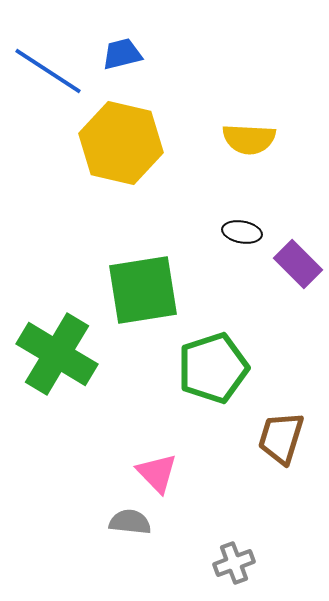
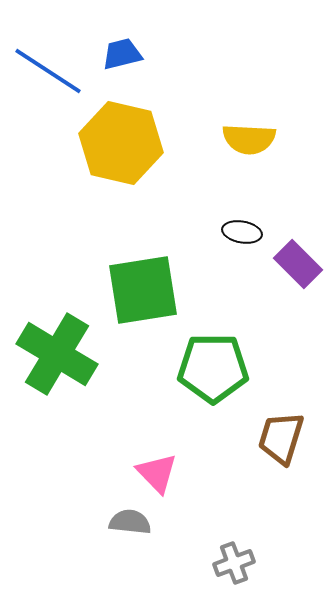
green pentagon: rotated 18 degrees clockwise
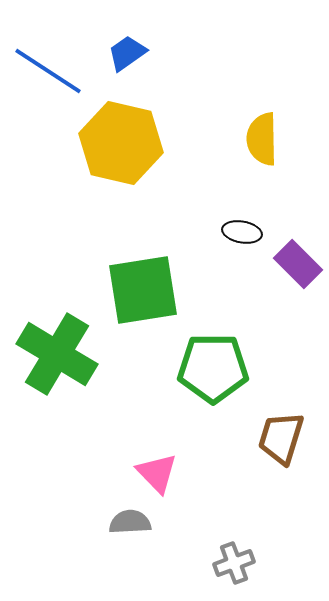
blue trapezoid: moved 5 px right, 1 px up; rotated 21 degrees counterclockwise
yellow semicircle: moved 13 px right; rotated 86 degrees clockwise
gray semicircle: rotated 9 degrees counterclockwise
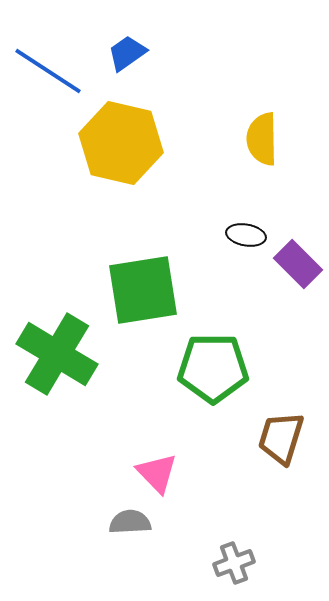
black ellipse: moved 4 px right, 3 px down
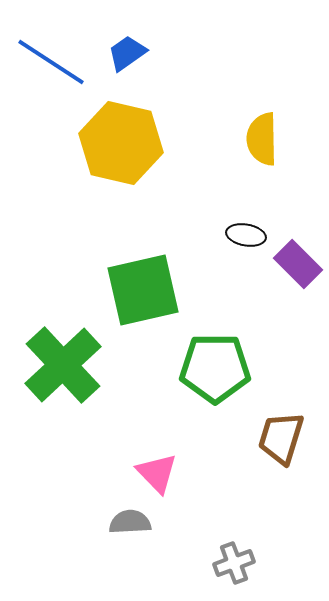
blue line: moved 3 px right, 9 px up
green square: rotated 4 degrees counterclockwise
green cross: moved 6 px right, 11 px down; rotated 16 degrees clockwise
green pentagon: moved 2 px right
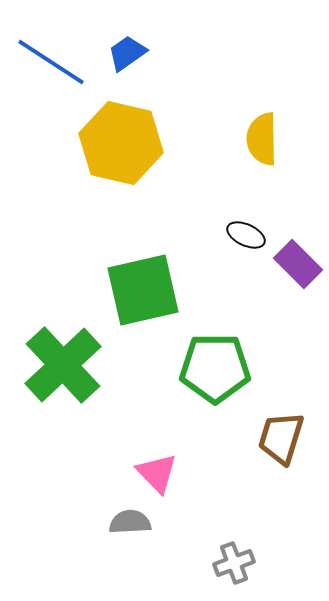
black ellipse: rotated 15 degrees clockwise
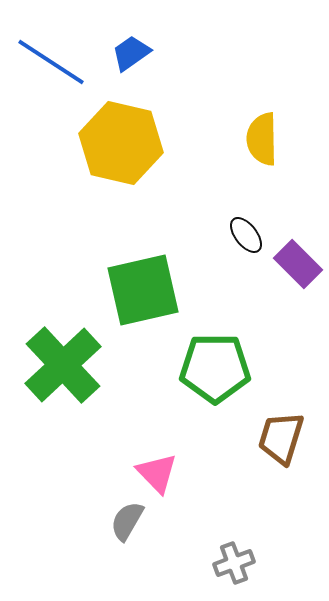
blue trapezoid: moved 4 px right
black ellipse: rotated 27 degrees clockwise
gray semicircle: moved 3 px left, 1 px up; rotated 57 degrees counterclockwise
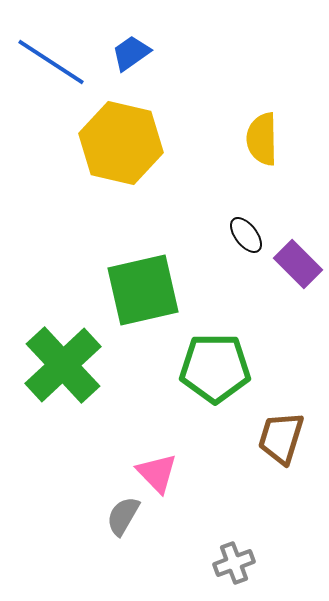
gray semicircle: moved 4 px left, 5 px up
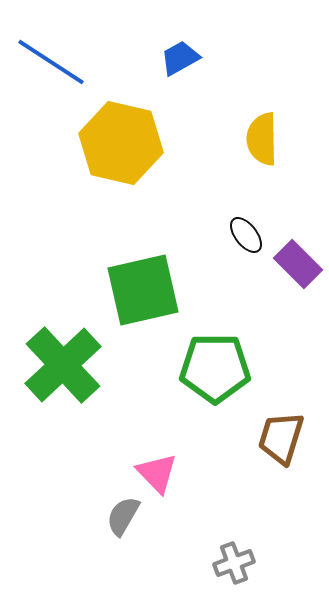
blue trapezoid: moved 49 px right, 5 px down; rotated 6 degrees clockwise
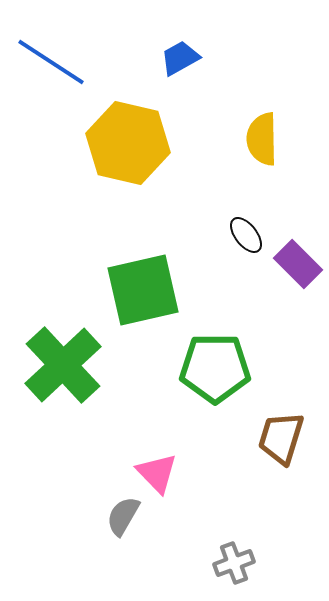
yellow hexagon: moved 7 px right
